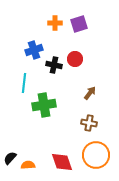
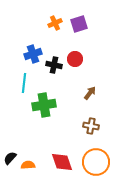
orange cross: rotated 24 degrees counterclockwise
blue cross: moved 1 px left, 4 px down
brown cross: moved 2 px right, 3 px down
orange circle: moved 7 px down
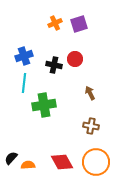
blue cross: moved 9 px left, 2 px down
brown arrow: rotated 64 degrees counterclockwise
black semicircle: moved 1 px right
red diamond: rotated 10 degrees counterclockwise
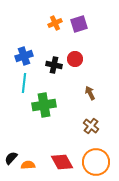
brown cross: rotated 28 degrees clockwise
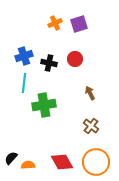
black cross: moved 5 px left, 2 px up
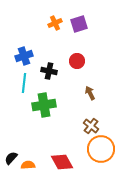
red circle: moved 2 px right, 2 px down
black cross: moved 8 px down
orange circle: moved 5 px right, 13 px up
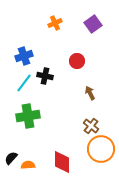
purple square: moved 14 px right; rotated 18 degrees counterclockwise
black cross: moved 4 px left, 5 px down
cyan line: rotated 30 degrees clockwise
green cross: moved 16 px left, 11 px down
red diamond: rotated 30 degrees clockwise
